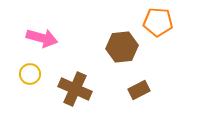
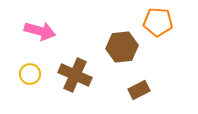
pink arrow: moved 2 px left, 7 px up
brown cross: moved 14 px up
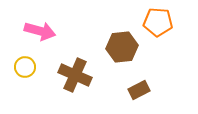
yellow circle: moved 5 px left, 7 px up
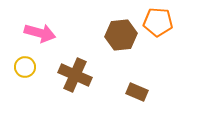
pink arrow: moved 2 px down
brown hexagon: moved 1 px left, 12 px up
brown rectangle: moved 2 px left, 2 px down; rotated 50 degrees clockwise
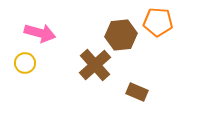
yellow circle: moved 4 px up
brown cross: moved 20 px right, 10 px up; rotated 24 degrees clockwise
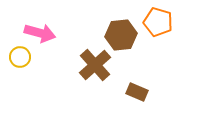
orange pentagon: rotated 12 degrees clockwise
yellow circle: moved 5 px left, 6 px up
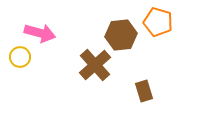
brown rectangle: moved 7 px right, 1 px up; rotated 50 degrees clockwise
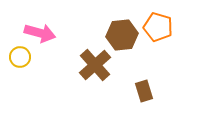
orange pentagon: moved 5 px down
brown hexagon: moved 1 px right
